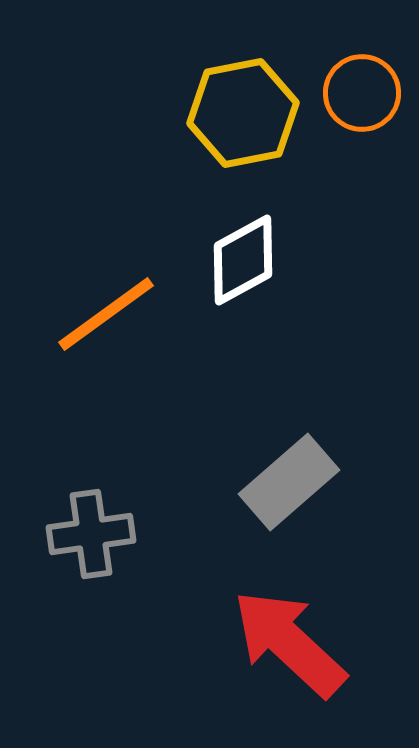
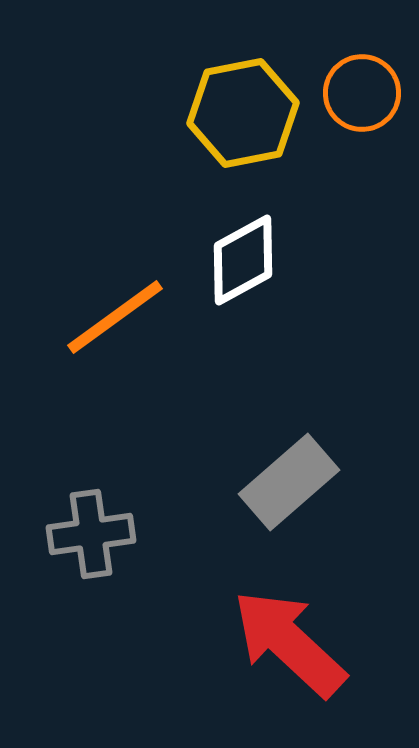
orange line: moved 9 px right, 3 px down
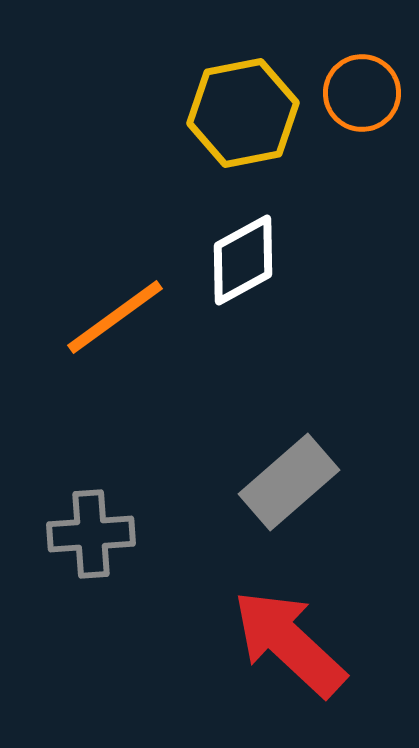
gray cross: rotated 4 degrees clockwise
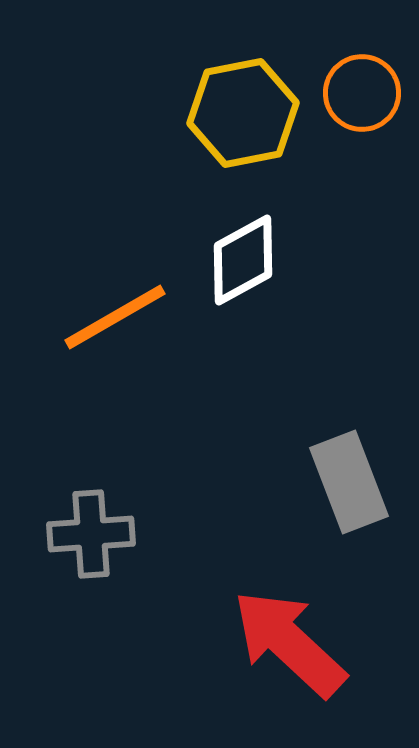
orange line: rotated 6 degrees clockwise
gray rectangle: moved 60 px right; rotated 70 degrees counterclockwise
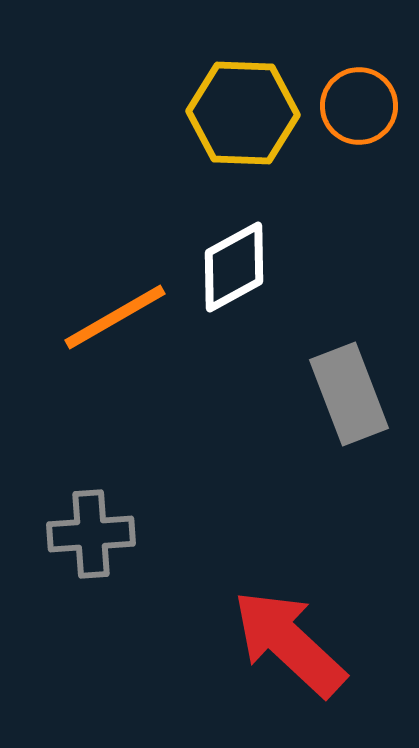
orange circle: moved 3 px left, 13 px down
yellow hexagon: rotated 13 degrees clockwise
white diamond: moved 9 px left, 7 px down
gray rectangle: moved 88 px up
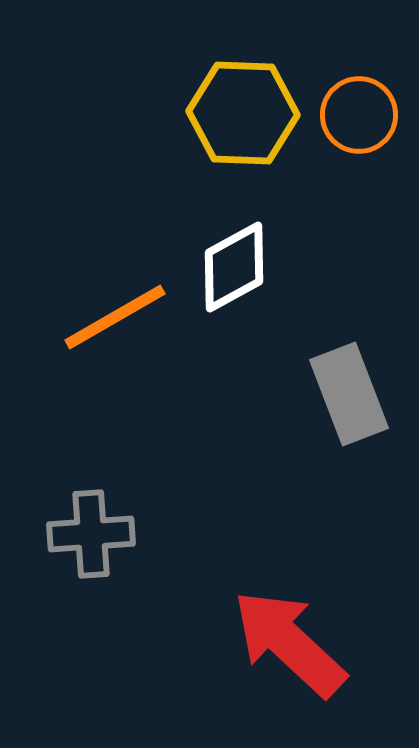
orange circle: moved 9 px down
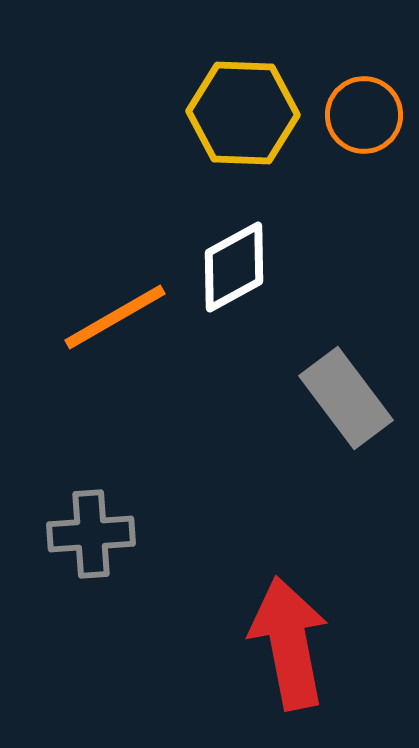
orange circle: moved 5 px right
gray rectangle: moved 3 px left, 4 px down; rotated 16 degrees counterclockwise
red arrow: rotated 36 degrees clockwise
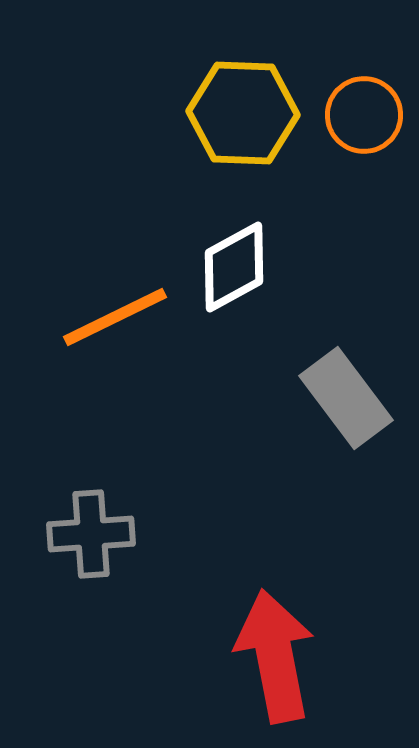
orange line: rotated 4 degrees clockwise
red arrow: moved 14 px left, 13 px down
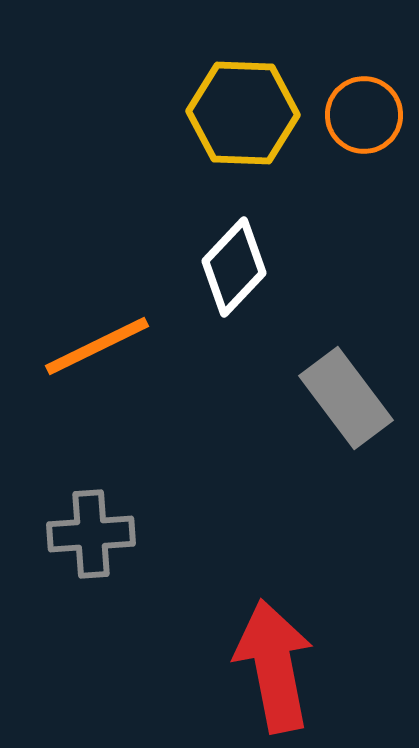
white diamond: rotated 18 degrees counterclockwise
orange line: moved 18 px left, 29 px down
red arrow: moved 1 px left, 10 px down
